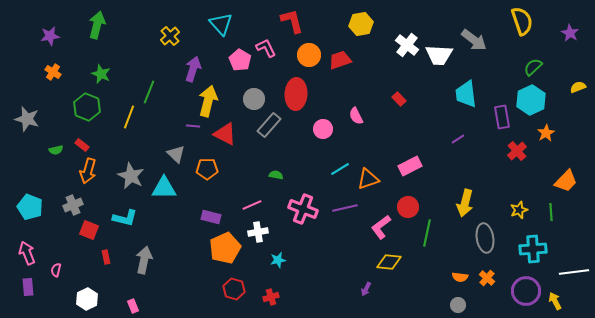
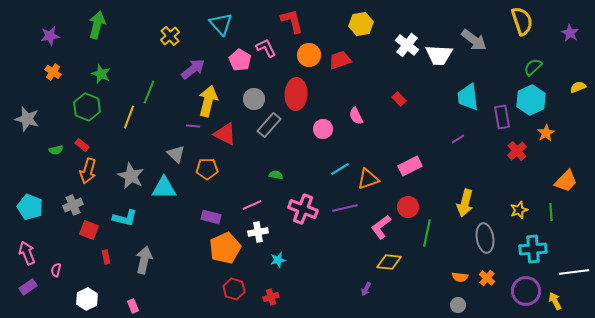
purple arrow at (193, 69): rotated 35 degrees clockwise
cyan trapezoid at (466, 94): moved 2 px right, 3 px down
purple rectangle at (28, 287): rotated 60 degrees clockwise
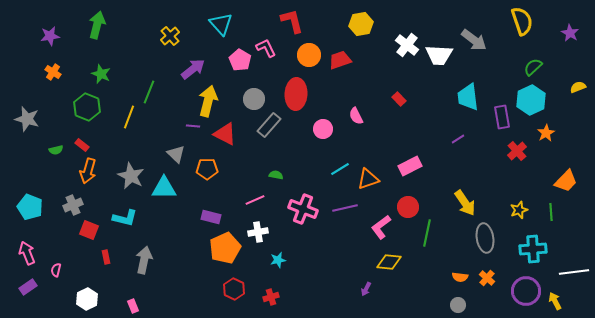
yellow arrow at (465, 203): rotated 48 degrees counterclockwise
pink line at (252, 205): moved 3 px right, 5 px up
red hexagon at (234, 289): rotated 10 degrees clockwise
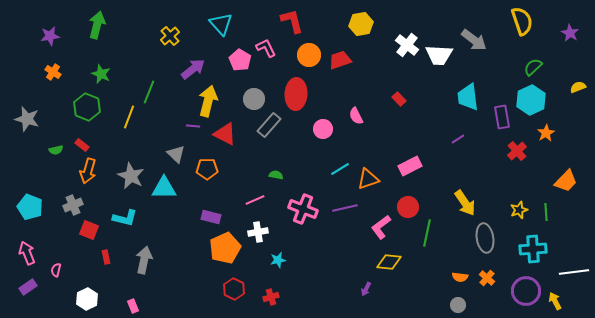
green line at (551, 212): moved 5 px left
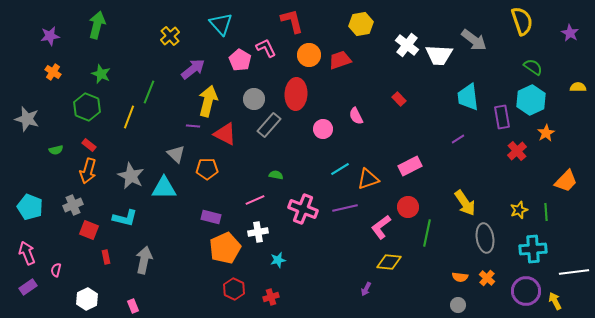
green semicircle at (533, 67): rotated 78 degrees clockwise
yellow semicircle at (578, 87): rotated 21 degrees clockwise
red rectangle at (82, 145): moved 7 px right
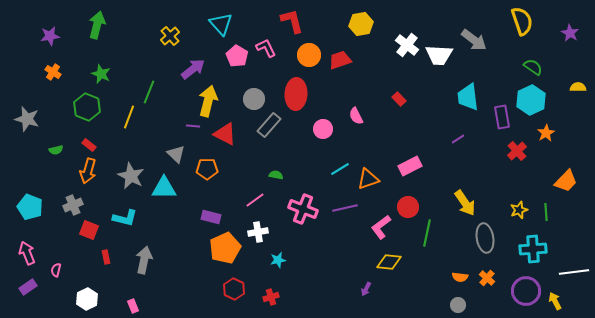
pink pentagon at (240, 60): moved 3 px left, 4 px up
pink line at (255, 200): rotated 12 degrees counterclockwise
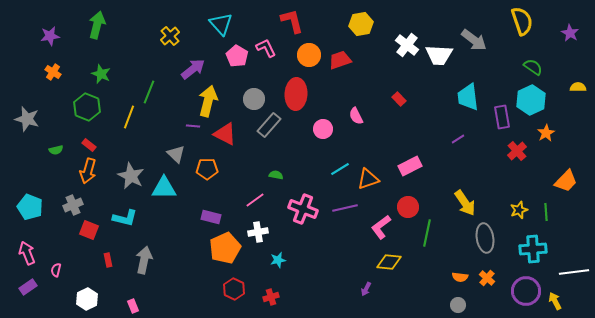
red rectangle at (106, 257): moved 2 px right, 3 px down
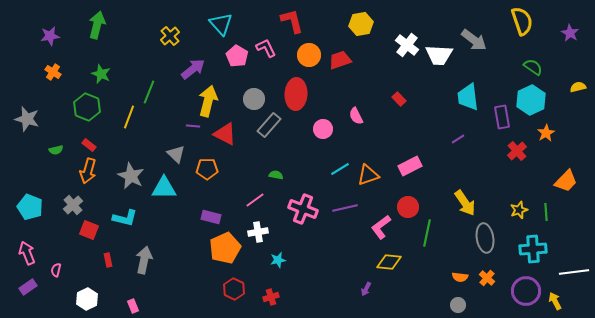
yellow semicircle at (578, 87): rotated 14 degrees counterclockwise
orange triangle at (368, 179): moved 4 px up
gray cross at (73, 205): rotated 18 degrees counterclockwise
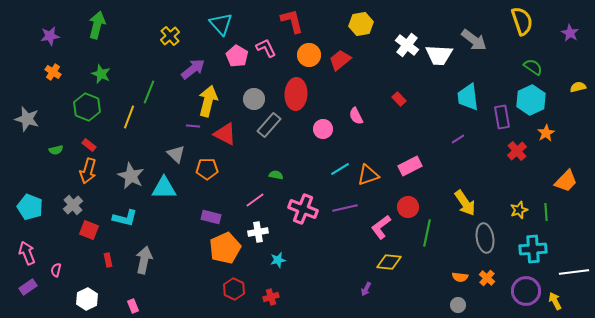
red trapezoid at (340, 60): rotated 20 degrees counterclockwise
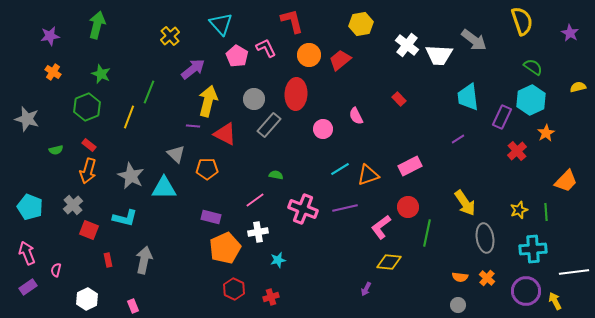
green hexagon at (87, 107): rotated 16 degrees clockwise
purple rectangle at (502, 117): rotated 35 degrees clockwise
